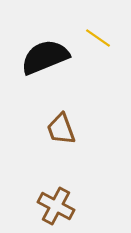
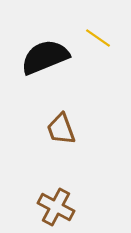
brown cross: moved 1 px down
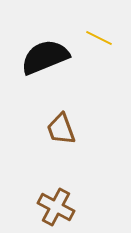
yellow line: moved 1 px right; rotated 8 degrees counterclockwise
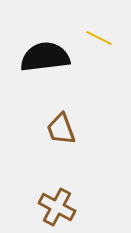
black semicircle: rotated 15 degrees clockwise
brown cross: moved 1 px right
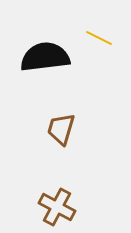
brown trapezoid: rotated 36 degrees clockwise
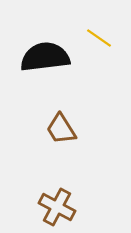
yellow line: rotated 8 degrees clockwise
brown trapezoid: rotated 48 degrees counterclockwise
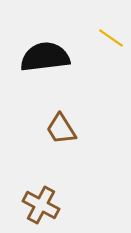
yellow line: moved 12 px right
brown cross: moved 16 px left, 2 px up
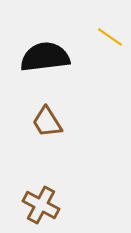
yellow line: moved 1 px left, 1 px up
brown trapezoid: moved 14 px left, 7 px up
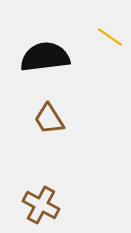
brown trapezoid: moved 2 px right, 3 px up
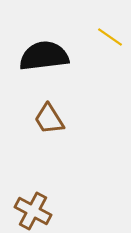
black semicircle: moved 1 px left, 1 px up
brown cross: moved 8 px left, 6 px down
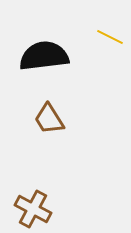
yellow line: rotated 8 degrees counterclockwise
brown cross: moved 2 px up
